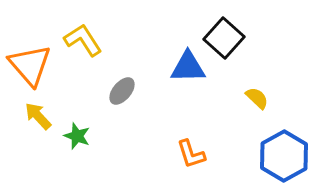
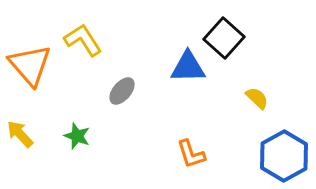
yellow arrow: moved 18 px left, 18 px down
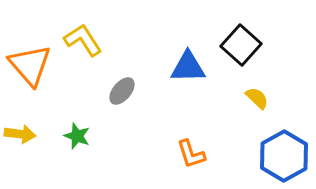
black square: moved 17 px right, 7 px down
yellow arrow: rotated 140 degrees clockwise
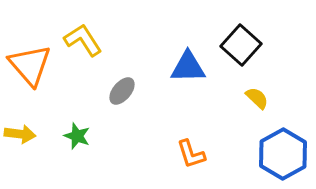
blue hexagon: moved 1 px left, 2 px up
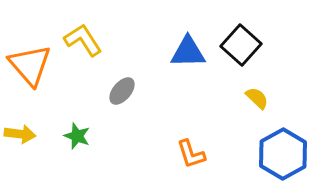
blue triangle: moved 15 px up
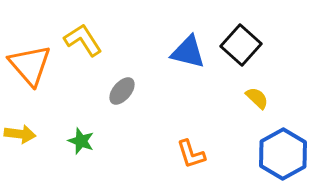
blue triangle: rotated 15 degrees clockwise
green star: moved 4 px right, 5 px down
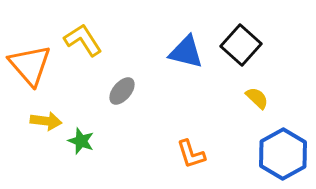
blue triangle: moved 2 px left
yellow arrow: moved 26 px right, 13 px up
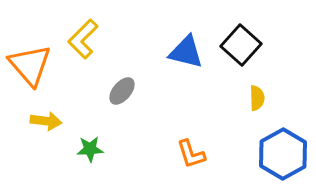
yellow L-shape: moved 1 px up; rotated 102 degrees counterclockwise
yellow semicircle: rotated 45 degrees clockwise
green star: moved 9 px right, 8 px down; rotated 24 degrees counterclockwise
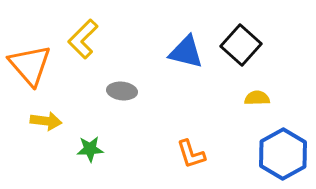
gray ellipse: rotated 56 degrees clockwise
yellow semicircle: rotated 90 degrees counterclockwise
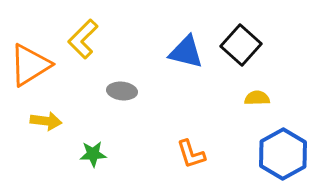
orange triangle: rotated 39 degrees clockwise
green star: moved 3 px right, 5 px down
